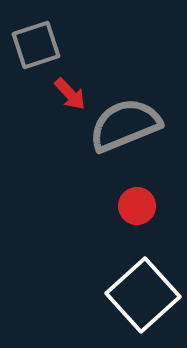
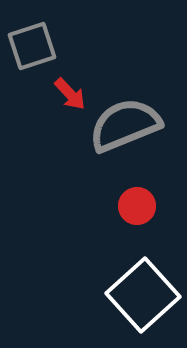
gray square: moved 4 px left, 1 px down
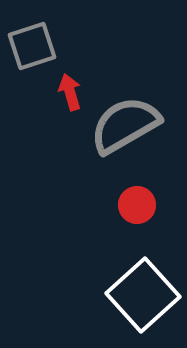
red arrow: moved 2 px up; rotated 153 degrees counterclockwise
gray semicircle: rotated 8 degrees counterclockwise
red circle: moved 1 px up
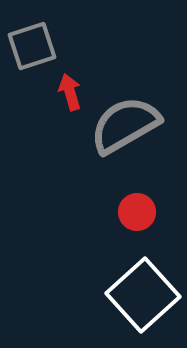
red circle: moved 7 px down
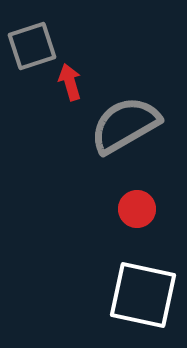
red arrow: moved 10 px up
red circle: moved 3 px up
white square: rotated 36 degrees counterclockwise
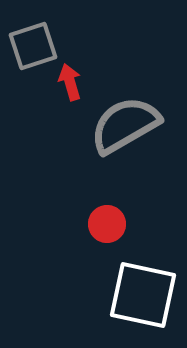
gray square: moved 1 px right
red circle: moved 30 px left, 15 px down
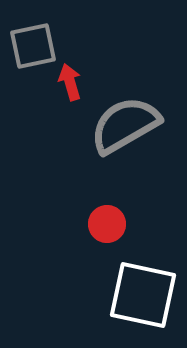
gray square: rotated 6 degrees clockwise
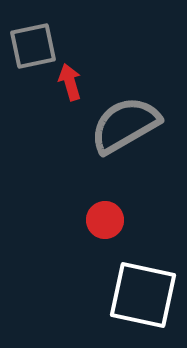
red circle: moved 2 px left, 4 px up
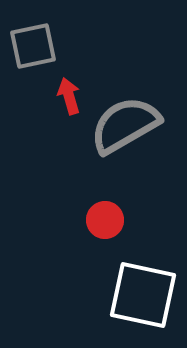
red arrow: moved 1 px left, 14 px down
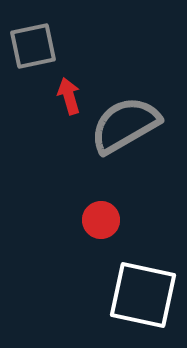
red circle: moved 4 px left
